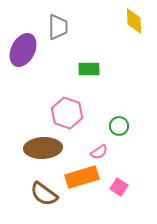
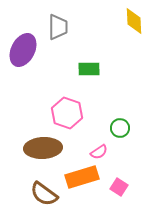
green circle: moved 1 px right, 2 px down
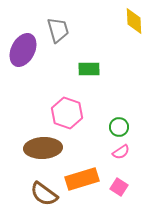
gray trapezoid: moved 3 px down; rotated 16 degrees counterclockwise
green circle: moved 1 px left, 1 px up
pink semicircle: moved 22 px right
orange rectangle: moved 2 px down
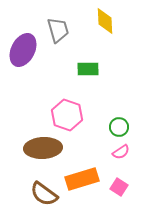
yellow diamond: moved 29 px left
green rectangle: moved 1 px left
pink hexagon: moved 2 px down
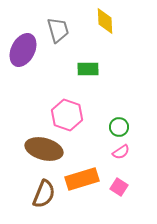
brown ellipse: moved 1 px right, 1 px down; rotated 18 degrees clockwise
brown semicircle: rotated 104 degrees counterclockwise
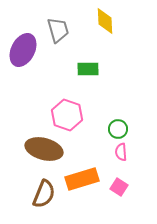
green circle: moved 1 px left, 2 px down
pink semicircle: rotated 120 degrees clockwise
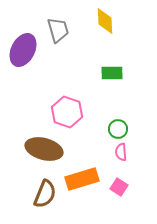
green rectangle: moved 24 px right, 4 px down
pink hexagon: moved 3 px up
brown semicircle: moved 1 px right
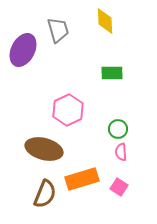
pink hexagon: moved 1 px right, 2 px up; rotated 16 degrees clockwise
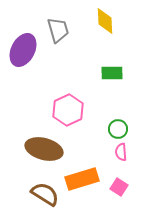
brown semicircle: rotated 80 degrees counterclockwise
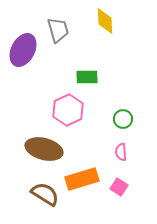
green rectangle: moved 25 px left, 4 px down
green circle: moved 5 px right, 10 px up
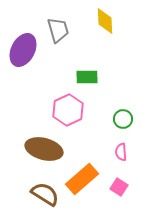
orange rectangle: rotated 24 degrees counterclockwise
